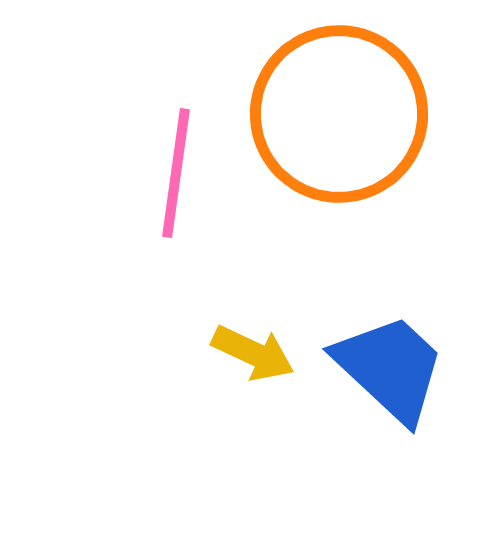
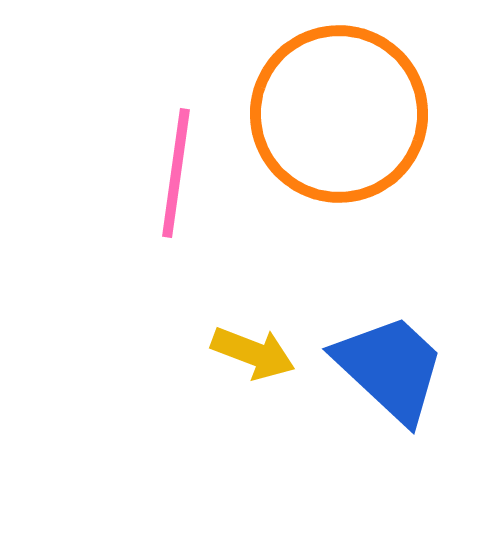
yellow arrow: rotated 4 degrees counterclockwise
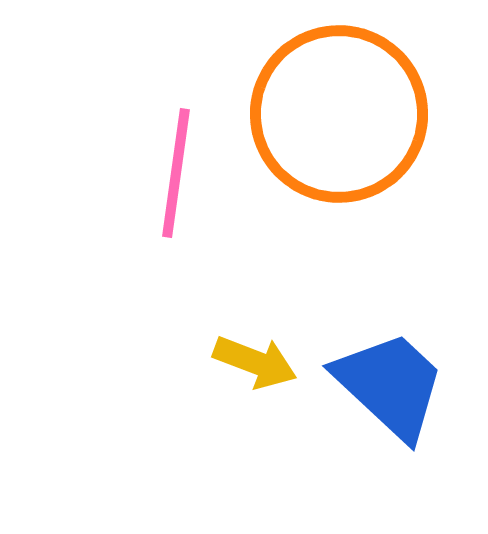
yellow arrow: moved 2 px right, 9 px down
blue trapezoid: moved 17 px down
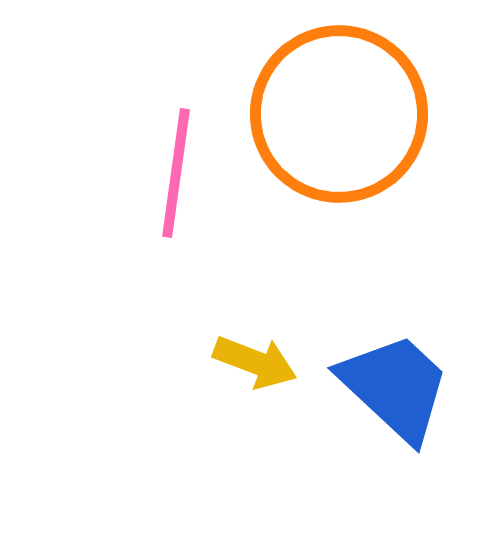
blue trapezoid: moved 5 px right, 2 px down
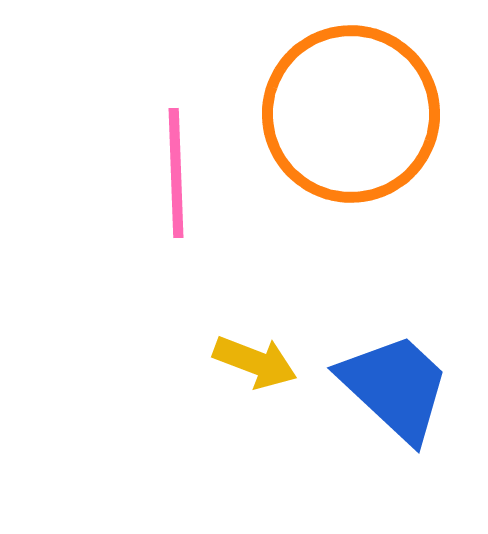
orange circle: moved 12 px right
pink line: rotated 10 degrees counterclockwise
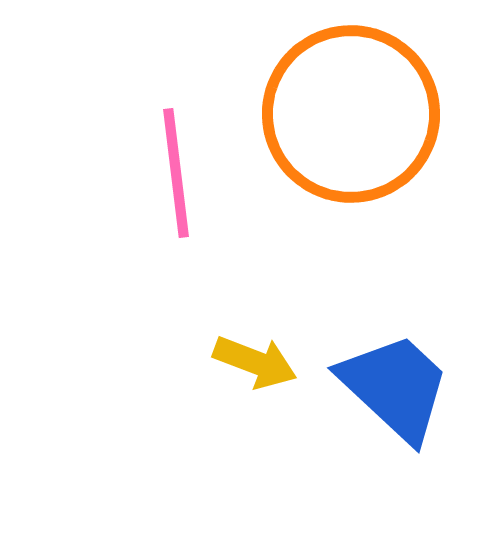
pink line: rotated 5 degrees counterclockwise
